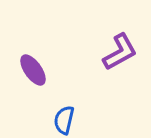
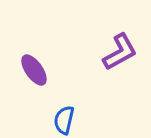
purple ellipse: moved 1 px right
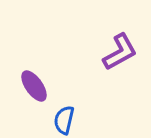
purple ellipse: moved 16 px down
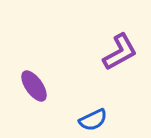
blue semicircle: moved 29 px right; rotated 128 degrees counterclockwise
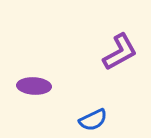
purple ellipse: rotated 52 degrees counterclockwise
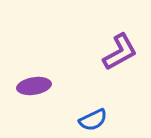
purple ellipse: rotated 12 degrees counterclockwise
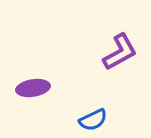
purple ellipse: moved 1 px left, 2 px down
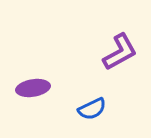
blue semicircle: moved 1 px left, 11 px up
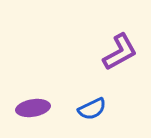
purple ellipse: moved 20 px down
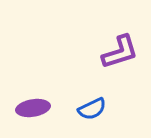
purple L-shape: rotated 12 degrees clockwise
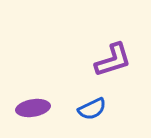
purple L-shape: moved 7 px left, 8 px down
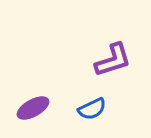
purple ellipse: rotated 20 degrees counterclockwise
